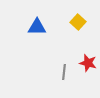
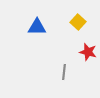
red star: moved 11 px up
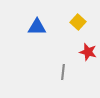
gray line: moved 1 px left
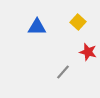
gray line: rotated 35 degrees clockwise
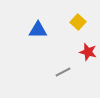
blue triangle: moved 1 px right, 3 px down
gray line: rotated 21 degrees clockwise
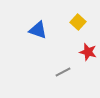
blue triangle: rotated 18 degrees clockwise
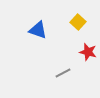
gray line: moved 1 px down
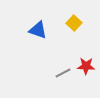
yellow square: moved 4 px left, 1 px down
red star: moved 2 px left, 14 px down; rotated 12 degrees counterclockwise
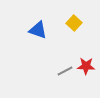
gray line: moved 2 px right, 2 px up
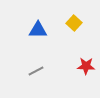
blue triangle: rotated 18 degrees counterclockwise
gray line: moved 29 px left
